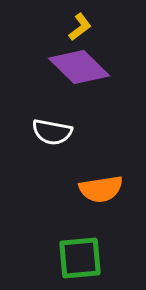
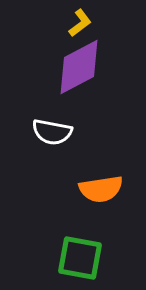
yellow L-shape: moved 4 px up
purple diamond: rotated 72 degrees counterclockwise
green square: rotated 15 degrees clockwise
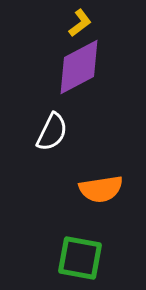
white semicircle: rotated 75 degrees counterclockwise
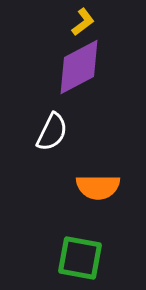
yellow L-shape: moved 3 px right, 1 px up
orange semicircle: moved 3 px left, 2 px up; rotated 9 degrees clockwise
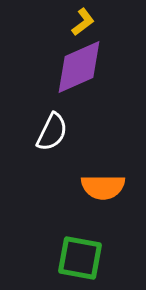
purple diamond: rotated 4 degrees clockwise
orange semicircle: moved 5 px right
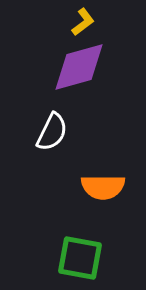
purple diamond: rotated 8 degrees clockwise
